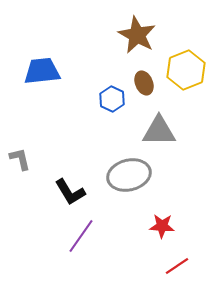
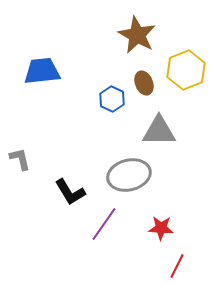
red star: moved 1 px left, 2 px down
purple line: moved 23 px right, 12 px up
red line: rotated 30 degrees counterclockwise
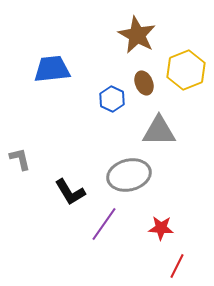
blue trapezoid: moved 10 px right, 2 px up
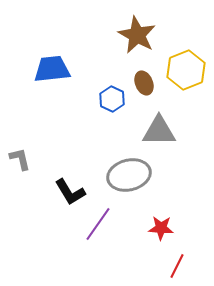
purple line: moved 6 px left
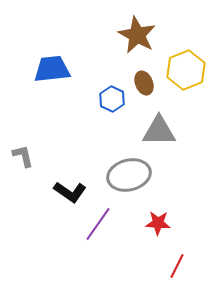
gray L-shape: moved 3 px right, 3 px up
black L-shape: rotated 24 degrees counterclockwise
red star: moved 3 px left, 5 px up
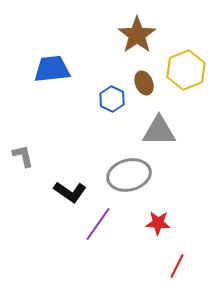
brown star: rotated 9 degrees clockwise
